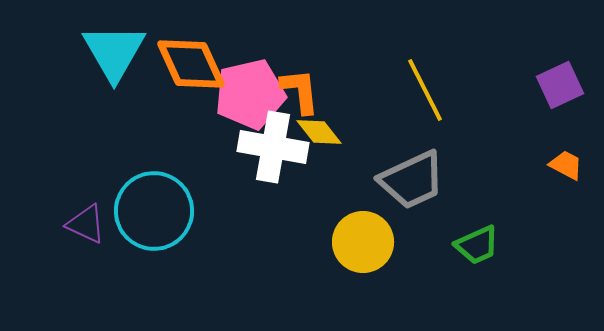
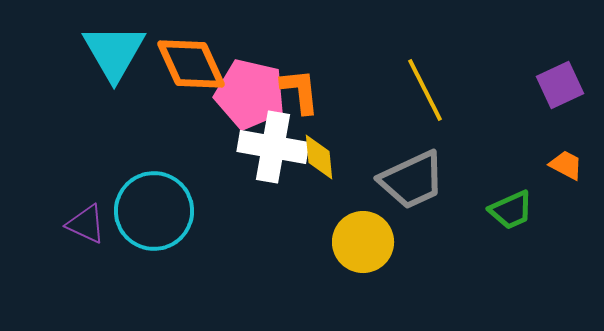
pink pentagon: rotated 26 degrees clockwise
yellow diamond: moved 25 px down; rotated 33 degrees clockwise
green trapezoid: moved 34 px right, 35 px up
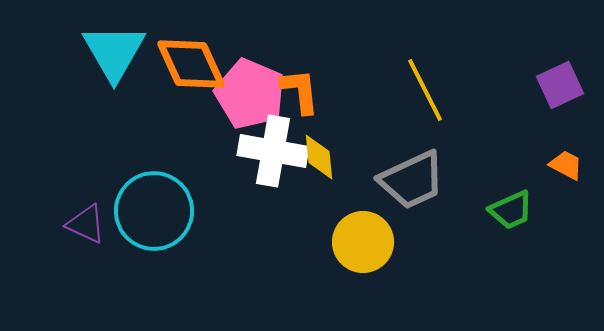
pink pentagon: rotated 10 degrees clockwise
white cross: moved 4 px down
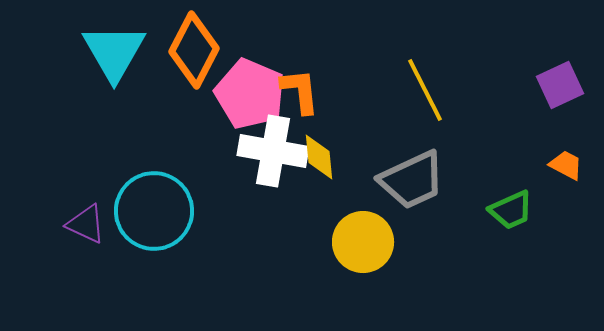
orange diamond: moved 3 px right, 14 px up; rotated 52 degrees clockwise
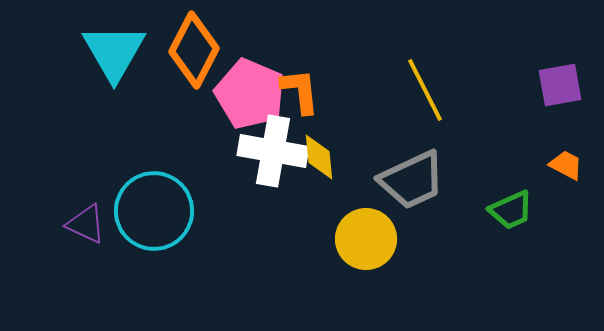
purple square: rotated 15 degrees clockwise
yellow circle: moved 3 px right, 3 px up
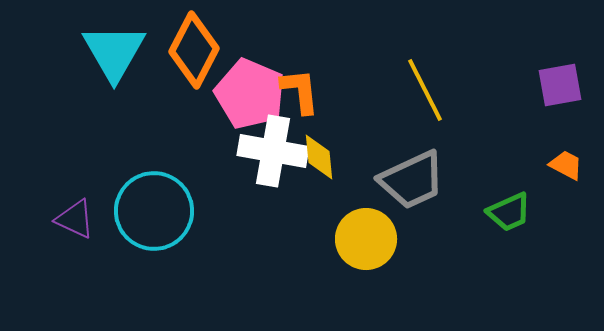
green trapezoid: moved 2 px left, 2 px down
purple triangle: moved 11 px left, 5 px up
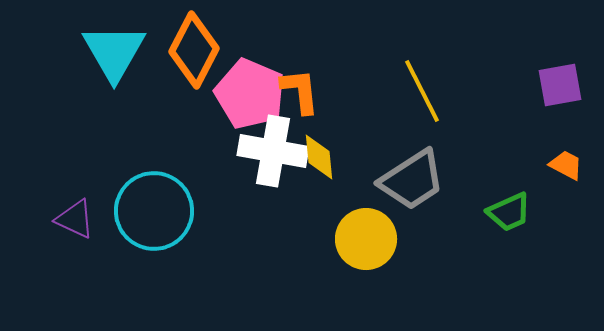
yellow line: moved 3 px left, 1 px down
gray trapezoid: rotated 8 degrees counterclockwise
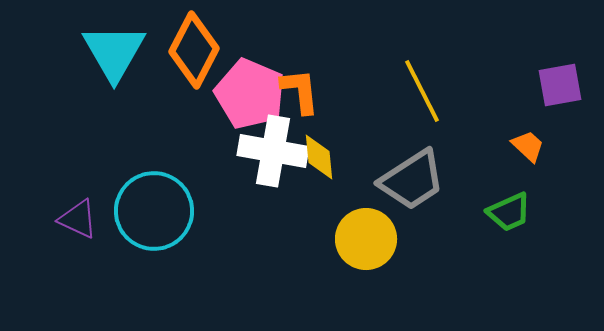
orange trapezoid: moved 38 px left, 19 px up; rotated 15 degrees clockwise
purple triangle: moved 3 px right
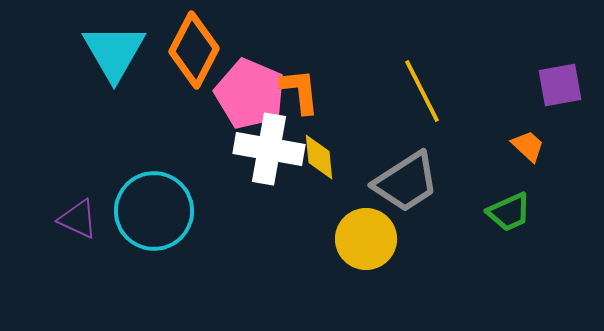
white cross: moved 4 px left, 2 px up
gray trapezoid: moved 6 px left, 2 px down
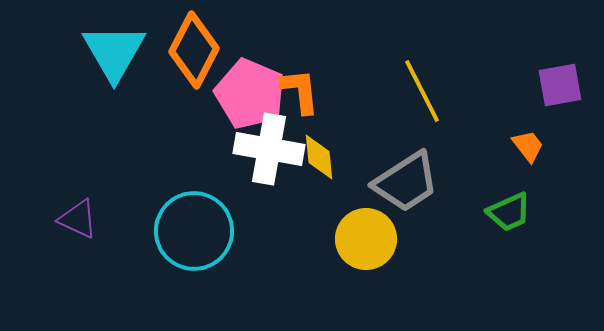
orange trapezoid: rotated 9 degrees clockwise
cyan circle: moved 40 px right, 20 px down
